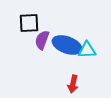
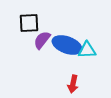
purple semicircle: rotated 18 degrees clockwise
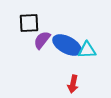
blue ellipse: rotated 8 degrees clockwise
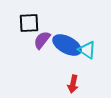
cyan triangle: rotated 36 degrees clockwise
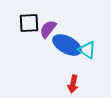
purple semicircle: moved 6 px right, 11 px up
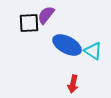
purple semicircle: moved 2 px left, 14 px up
cyan triangle: moved 6 px right, 1 px down
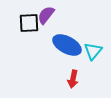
cyan triangle: rotated 36 degrees clockwise
red arrow: moved 5 px up
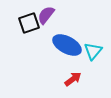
black square: rotated 15 degrees counterclockwise
red arrow: rotated 138 degrees counterclockwise
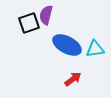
purple semicircle: rotated 24 degrees counterclockwise
cyan triangle: moved 2 px right, 2 px up; rotated 42 degrees clockwise
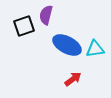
black square: moved 5 px left, 3 px down
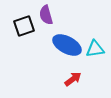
purple semicircle: rotated 30 degrees counterclockwise
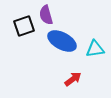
blue ellipse: moved 5 px left, 4 px up
